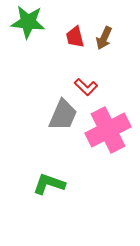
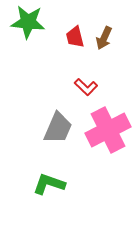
gray trapezoid: moved 5 px left, 13 px down
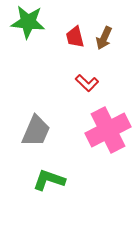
red L-shape: moved 1 px right, 4 px up
gray trapezoid: moved 22 px left, 3 px down
green L-shape: moved 4 px up
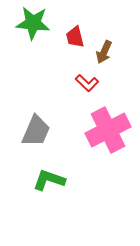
green star: moved 5 px right, 1 px down
brown arrow: moved 14 px down
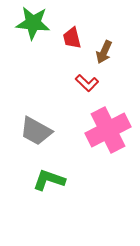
red trapezoid: moved 3 px left, 1 px down
gray trapezoid: rotated 96 degrees clockwise
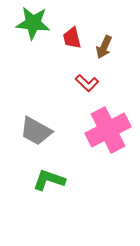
brown arrow: moved 5 px up
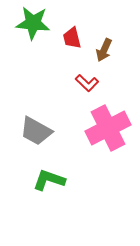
brown arrow: moved 3 px down
pink cross: moved 2 px up
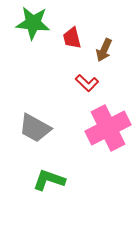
gray trapezoid: moved 1 px left, 3 px up
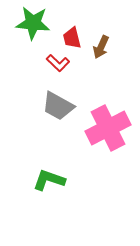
brown arrow: moved 3 px left, 3 px up
red L-shape: moved 29 px left, 20 px up
gray trapezoid: moved 23 px right, 22 px up
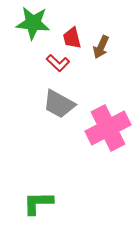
gray trapezoid: moved 1 px right, 2 px up
green L-shape: moved 11 px left, 23 px down; rotated 20 degrees counterclockwise
